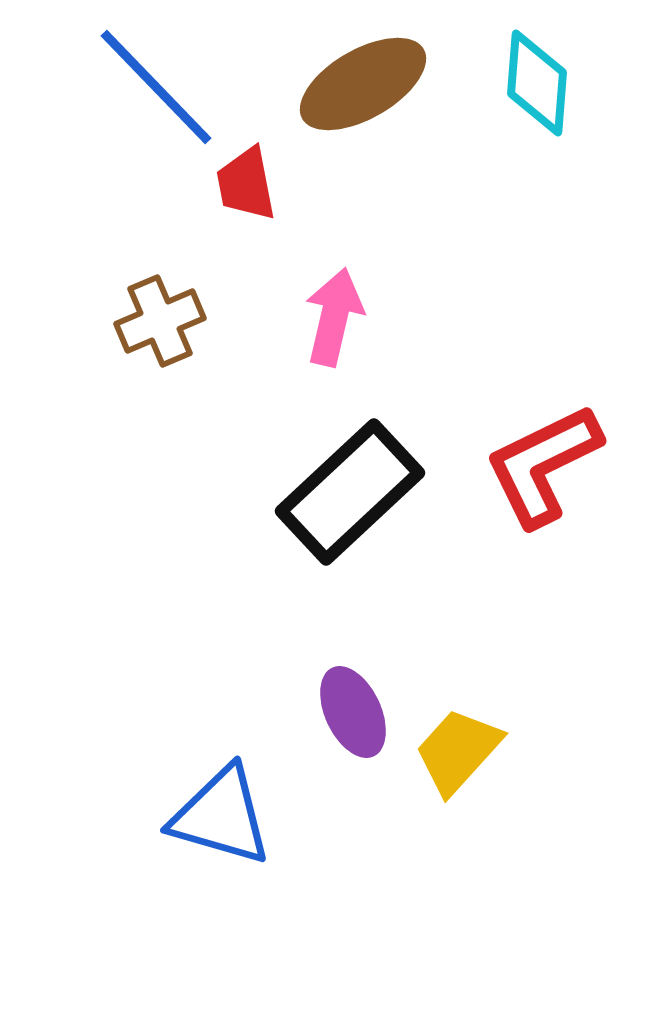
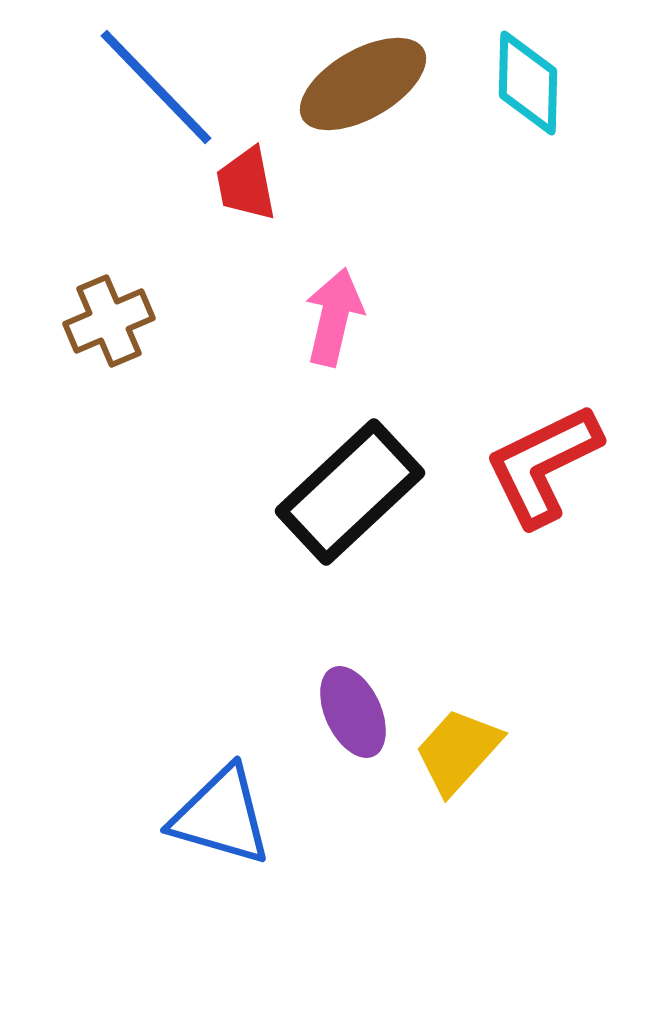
cyan diamond: moved 9 px left; rotated 3 degrees counterclockwise
brown cross: moved 51 px left
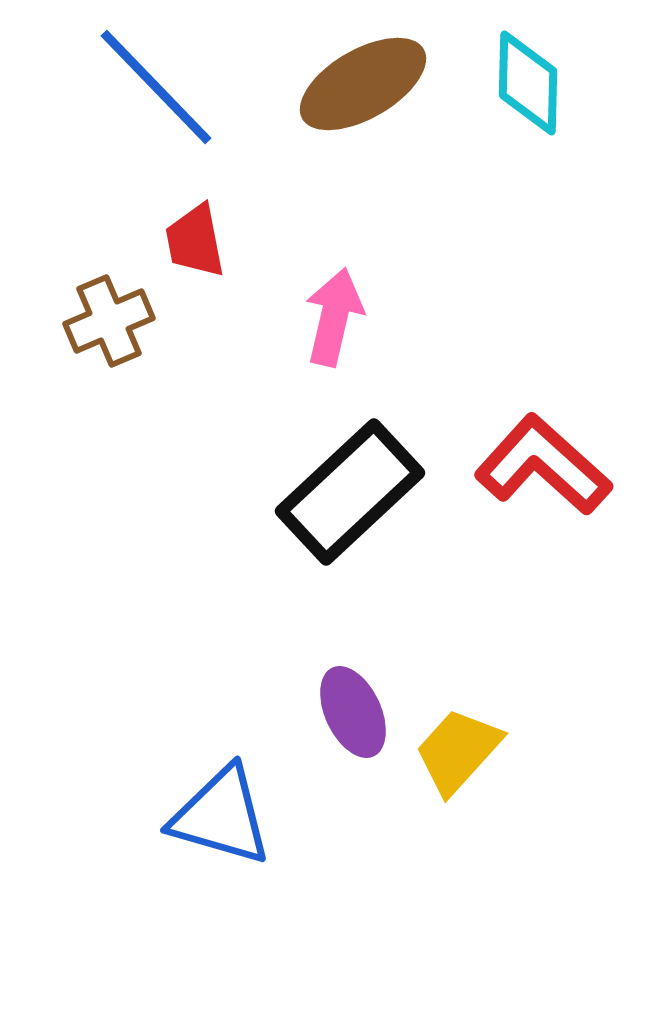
red trapezoid: moved 51 px left, 57 px down
red L-shape: rotated 68 degrees clockwise
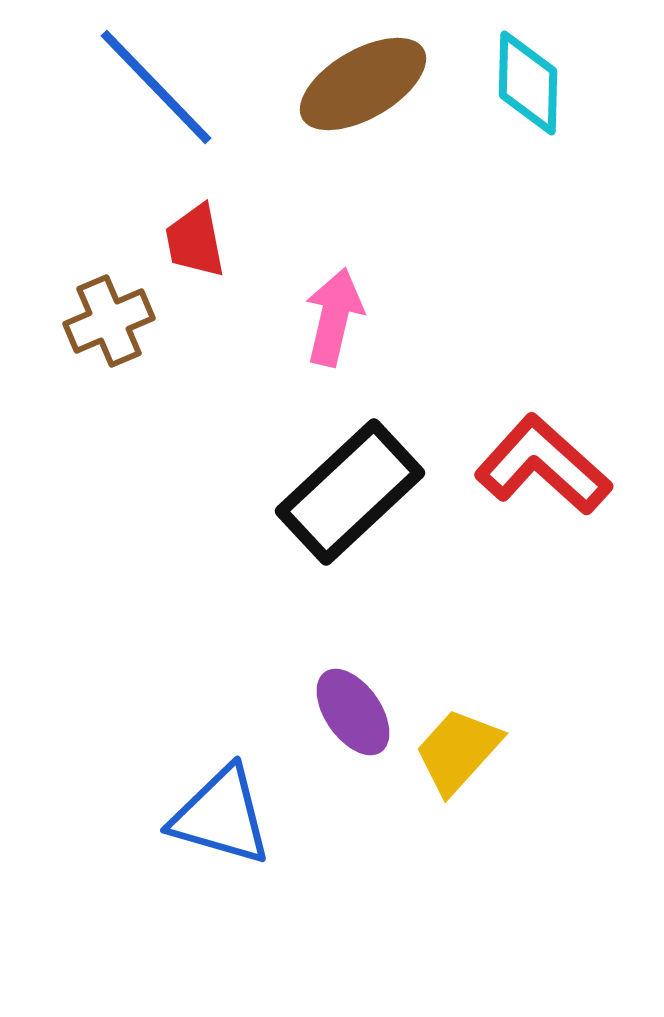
purple ellipse: rotated 10 degrees counterclockwise
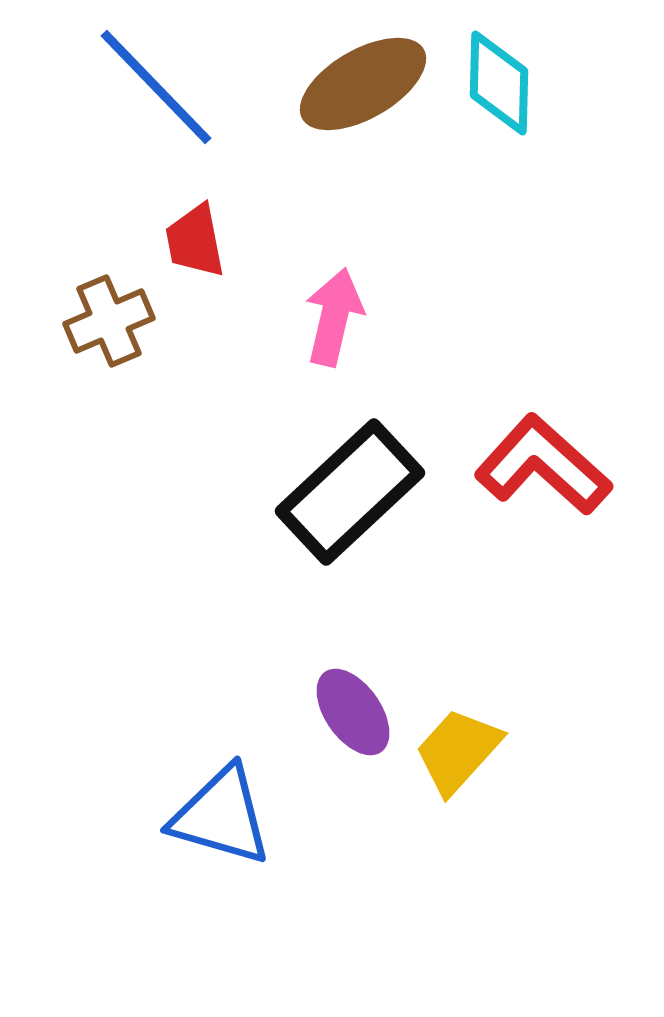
cyan diamond: moved 29 px left
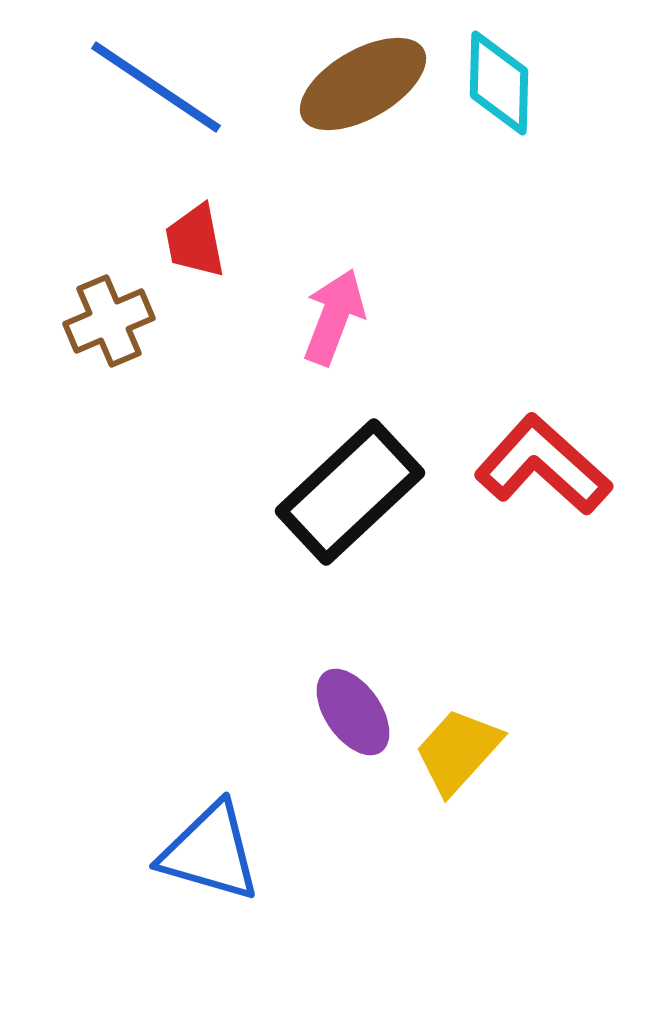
blue line: rotated 12 degrees counterclockwise
pink arrow: rotated 8 degrees clockwise
blue triangle: moved 11 px left, 36 px down
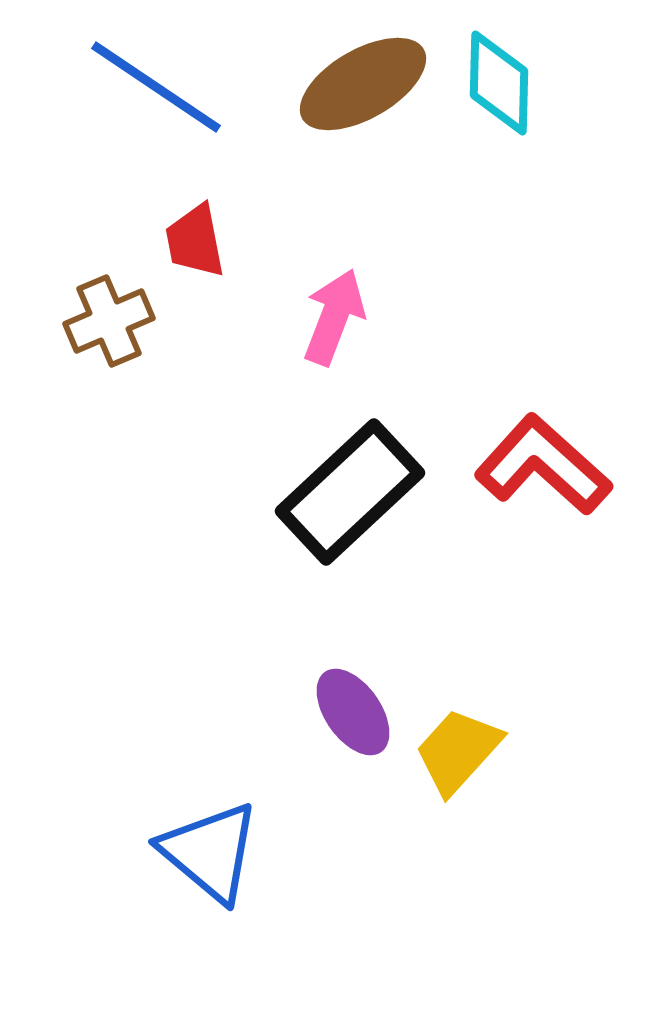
blue triangle: rotated 24 degrees clockwise
